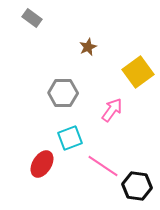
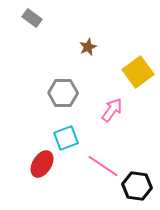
cyan square: moved 4 px left
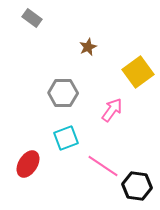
red ellipse: moved 14 px left
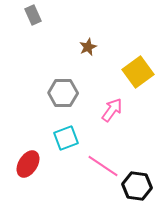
gray rectangle: moved 1 px right, 3 px up; rotated 30 degrees clockwise
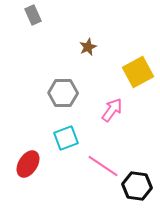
yellow square: rotated 8 degrees clockwise
